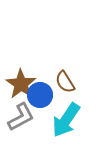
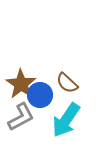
brown semicircle: moved 2 px right, 1 px down; rotated 15 degrees counterclockwise
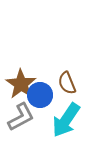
brown semicircle: rotated 25 degrees clockwise
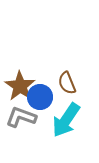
brown star: moved 1 px left, 2 px down
blue circle: moved 2 px down
gray L-shape: rotated 132 degrees counterclockwise
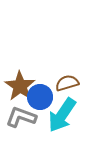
brown semicircle: rotated 95 degrees clockwise
cyan arrow: moved 4 px left, 5 px up
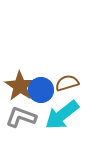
blue circle: moved 1 px right, 7 px up
cyan arrow: rotated 18 degrees clockwise
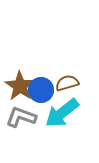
cyan arrow: moved 2 px up
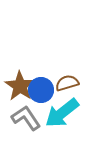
gray L-shape: moved 5 px right, 1 px down; rotated 36 degrees clockwise
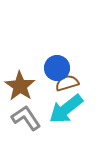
blue circle: moved 16 px right, 22 px up
cyan arrow: moved 4 px right, 4 px up
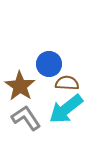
blue circle: moved 8 px left, 4 px up
brown semicircle: rotated 20 degrees clockwise
